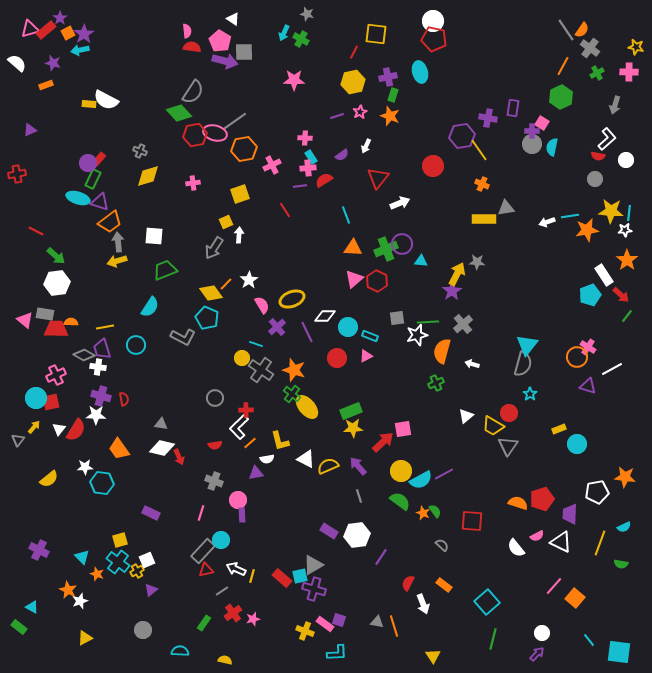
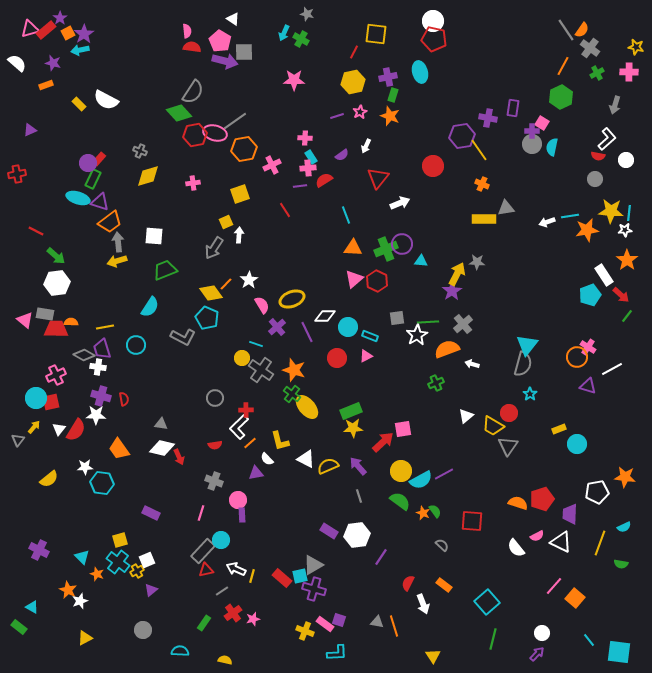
yellow rectangle at (89, 104): moved 10 px left; rotated 40 degrees clockwise
white star at (417, 335): rotated 15 degrees counterclockwise
orange semicircle at (442, 351): moved 5 px right, 2 px up; rotated 55 degrees clockwise
white semicircle at (267, 459): rotated 56 degrees clockwise
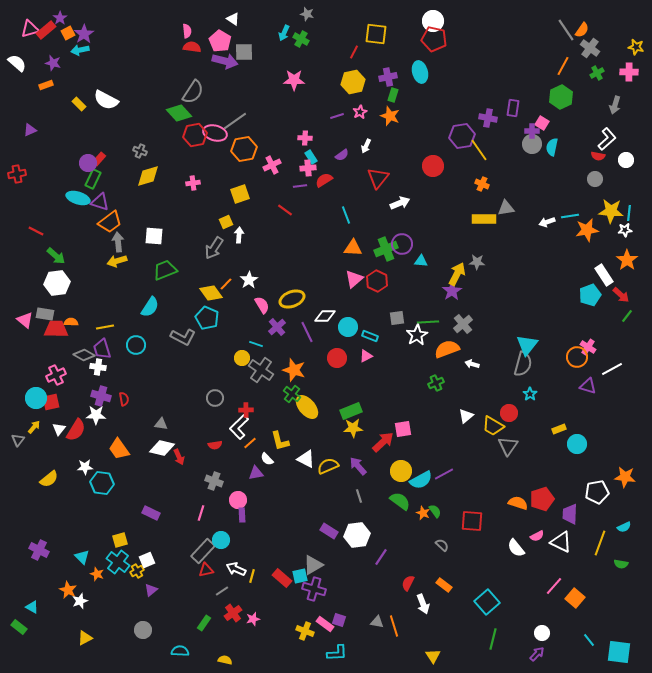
red line at (285, 210): rotated 21 degrees counterclockwise
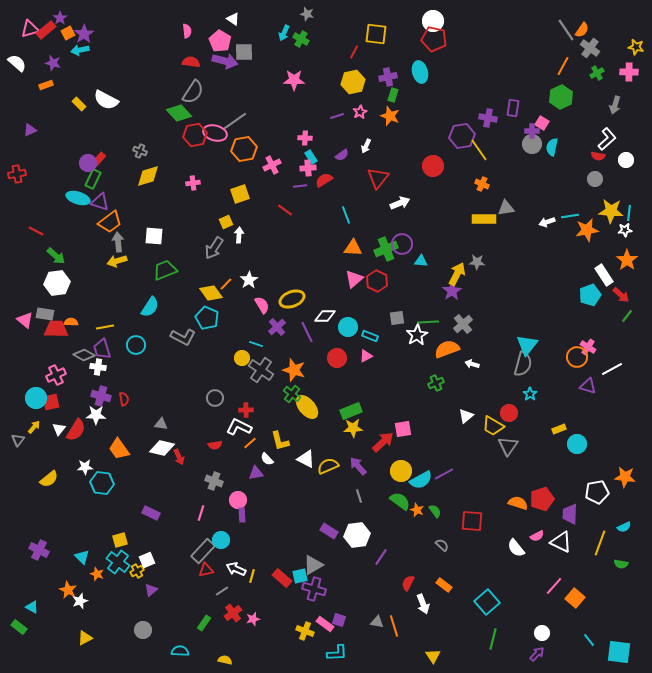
red semicircle at (192, 47): moved 1 px left, 15 px down
white L-shape at (239, 427): rotated 70 degrees clockwise
orange star at (423, 513): moved 6 px left, 3 px up
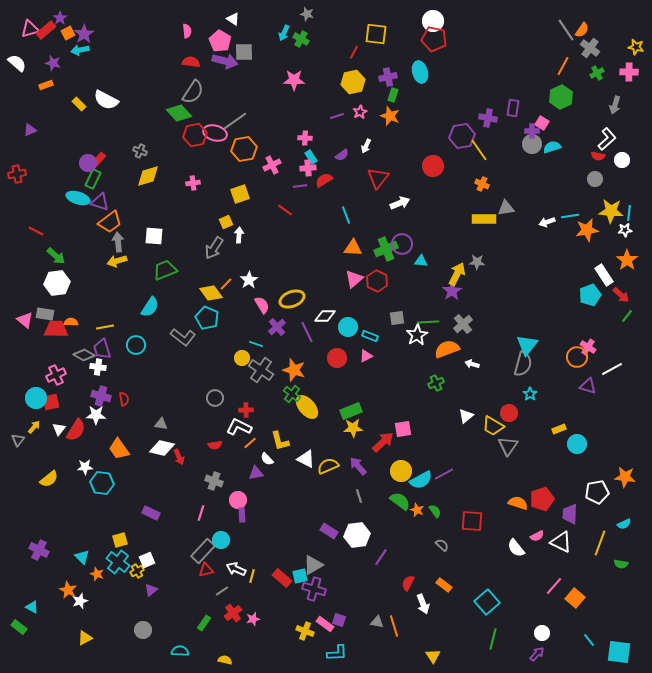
cyan semicircle at (552, 147): rotated 60 degrees clockwise
white circle at (626, 160): moved 4 px left
gray L-shape at (183, 337): rotated 10 degrees clockwise
cyan semicircle at (624, 527): moved 3 px up
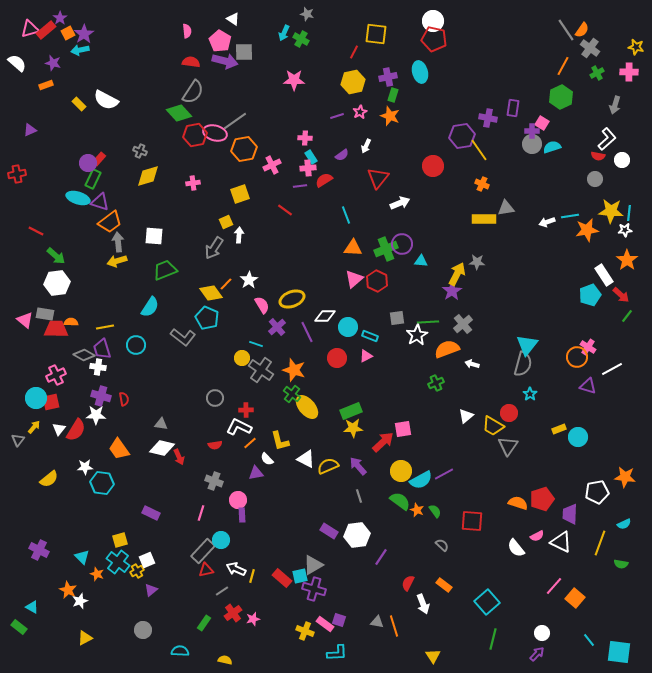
cyan circle at (577, 444): moved 1 px right, 7 px up
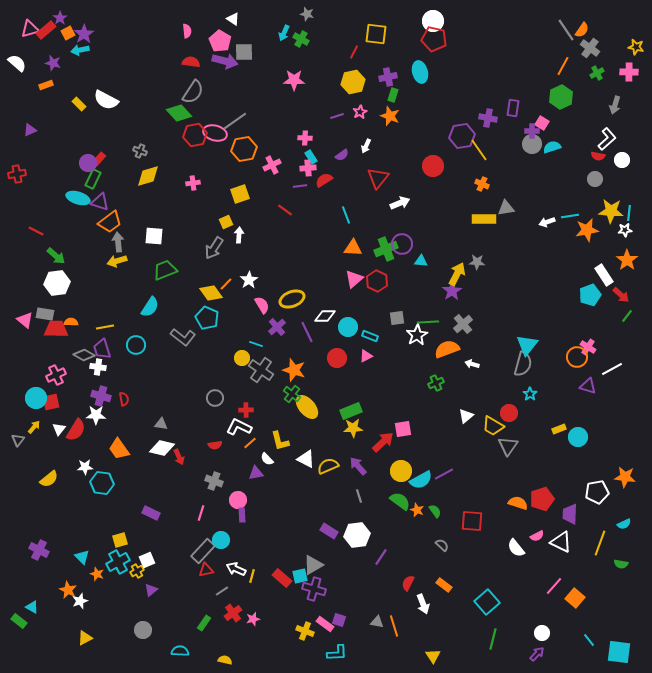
cyan cross at (118, 562): rotated 25 degrees clockwise
green rectangle at (19, 627): moved 6 px up
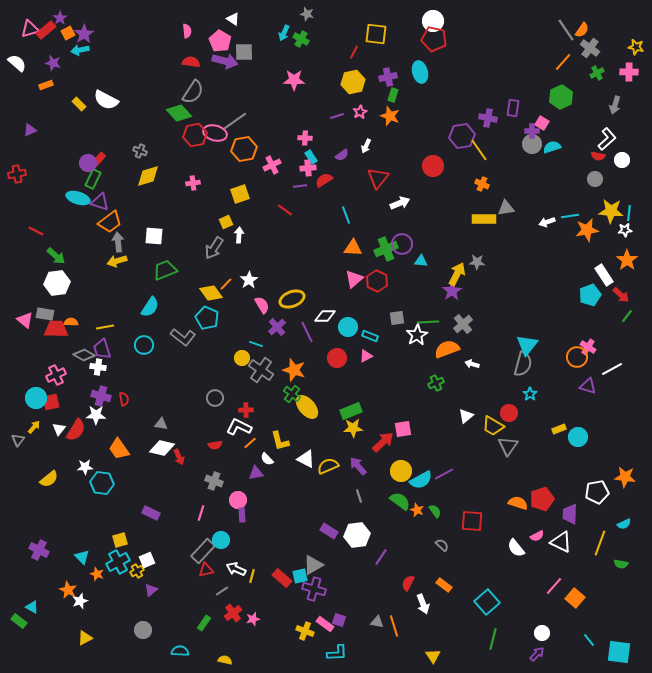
orange line at (563, 66): moved 4 px up; rotated 12 degrees clockwise
cyan circle at (136, 345): moved 8 px right
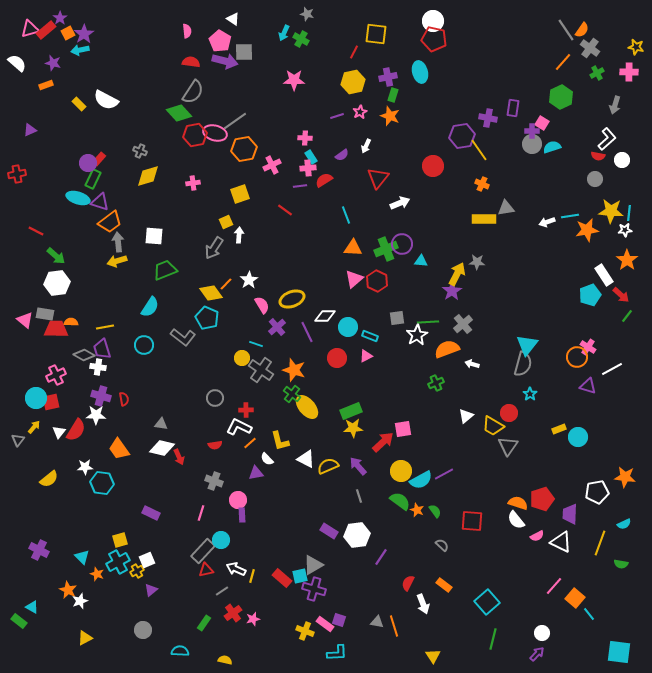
white triangle at (59, 429): moved 3 px down
white semicircle at (516, 548): moved 28 px up
cyan line at (589, 640): moved 26 px up
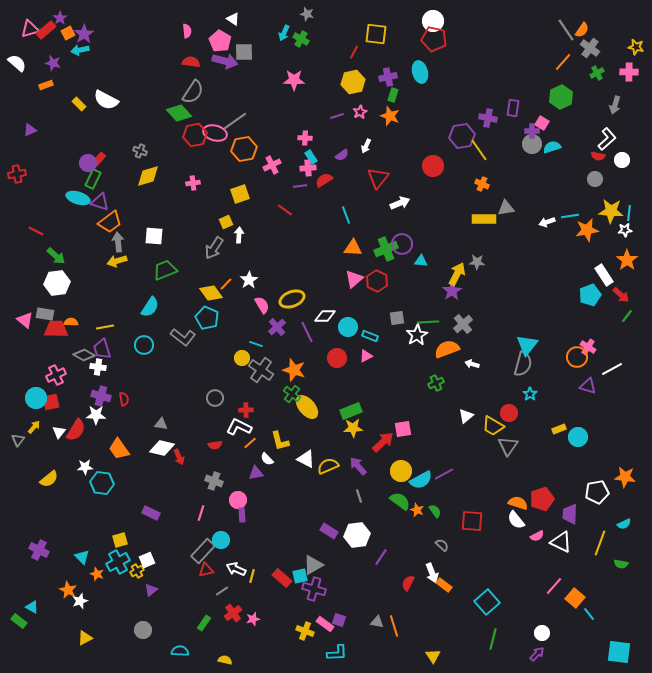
white arrow at (423, 604): moved 9 px right, 31 px up
